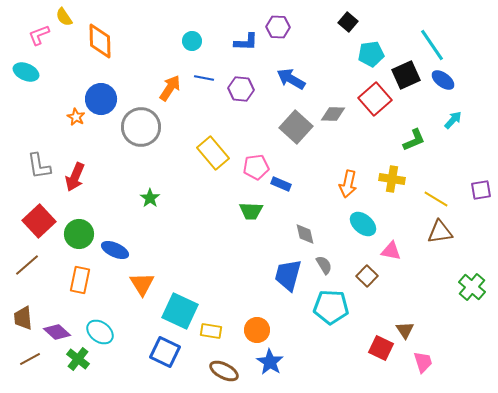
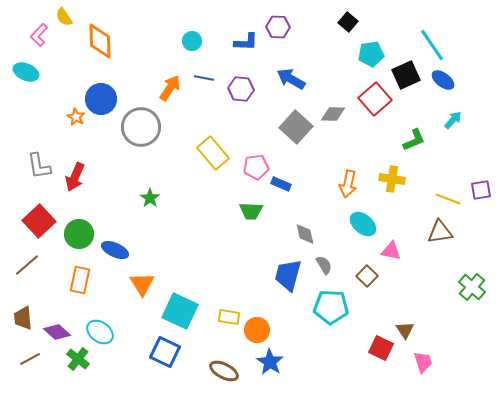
pink L-shape at (39, 35): rotated 25 degrees counterclockwise
yellow line at (436, 199): moved 12 px right; rotated 10 degrees counterclockwise
yellow rectangle at (211, 331): moved 18 px right, 14 px up
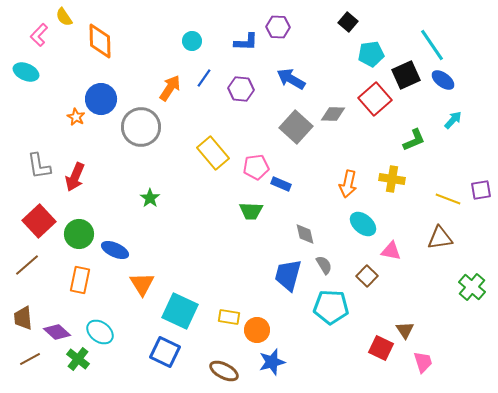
blue line at (204, 78): rotated 66 degrees counterclockwise
brown triangle at (440, 232): moved 6 px down
blue star at (270, 362): moved 2 px right; rotated 24 degrees clockwise
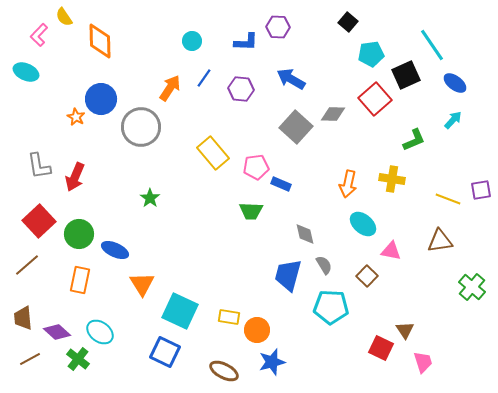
blue ellipse at (443, 80): moved 12 px right, 3 px down
brown triangle at (440, 238): moved 3 px down
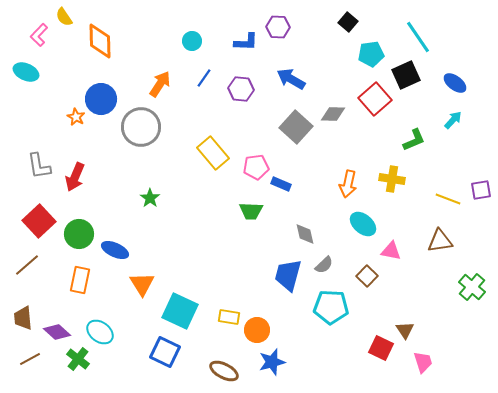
cyan line at (432, 45): moved 14 px left, 8 px up
orange arrow at (170, 88): moved 10 px left, 4 px up
gray semicircle at (324, 265): rotated 78 degrees clockwise
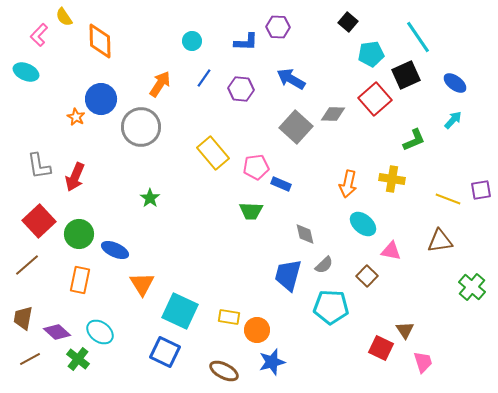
brown trapezoid at (23, 318): rotated 15 degrees clockwise
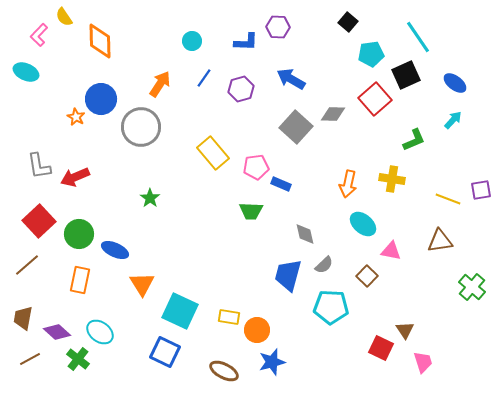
purple hexagon at (241, 89): rotated 20 degrees counterclockwise
red arrow at (75, 177): rotated 44 degrees clockwise
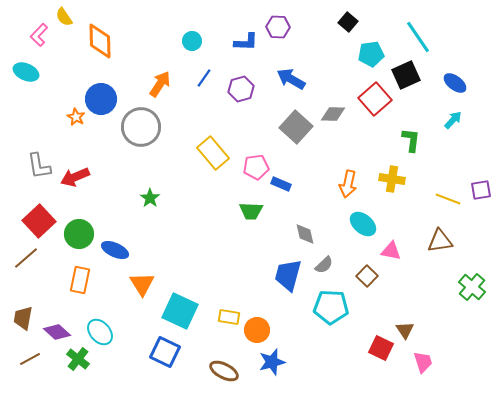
green L-shape at (414, 140): moved 3 px left; rotated 60 degrees counterclockwise
brown line at (27, 265): moved 1 px left, 7 px up
cyan ellipse at (100, 332): rotated 12 degrees clockwise
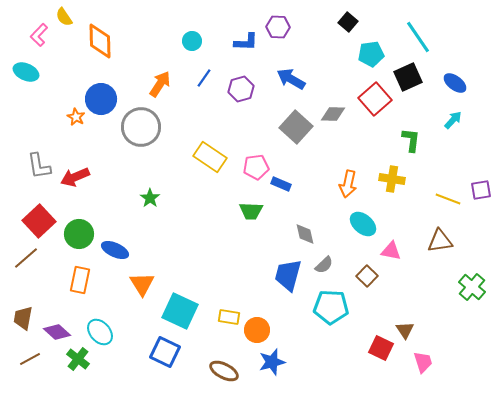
black square at (406, 75): moved 2 px right, 2 px down
yellow rectangle at (213, 153): moved 3 px left, 4 px down; rotated 16 degrees counterclockwise
